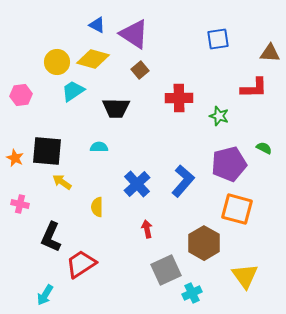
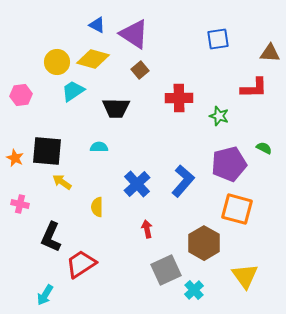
cyan cross: moved 2 px right, 3 px up; rotated 18 degrees counterclockwise
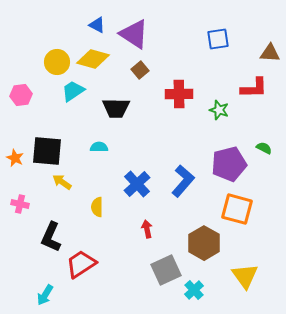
red cross: moved 4 px up
green star: moved 6 px up
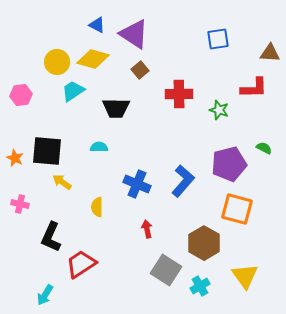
blue cross: rotated 24 degrees counterclockwise
gray square: rotated 32 degrees counterclockwise
cyan cross: moved 6 px right, 4 px up; rotated 12 degrees clockwise
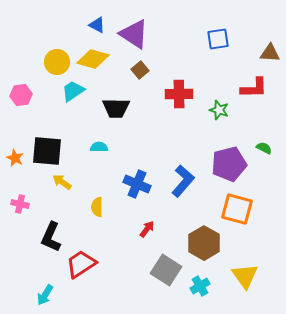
red arrow: rotated 48 degrees clockwise
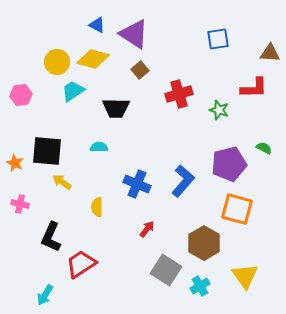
red cross: rotated 16 degrees counterclockwise
orange star: moved 5 px down
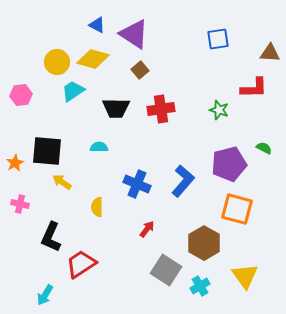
red cross: moved 18 px left, 15 px down; rotated 8 degrees clockwise
orange star: rotated 18 degrees clockwise
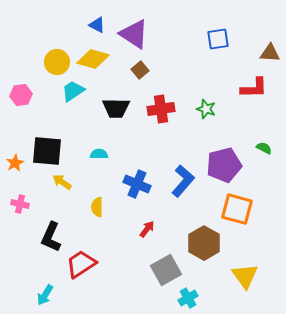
green star: moved 13 px left, 1 px up
cyan semicircle: moved 7 px down
purple pentagon: moved 5 px left, 1 px down
gray square: rotated 28 degrees clockwise
cyan cross: moved 12 px left, 12 px down
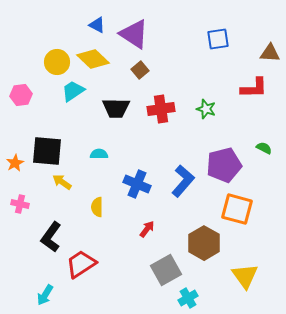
yellow diamond: rotated 28 degrees clockwise
black L-shape: rotated 12 degrees clockwise
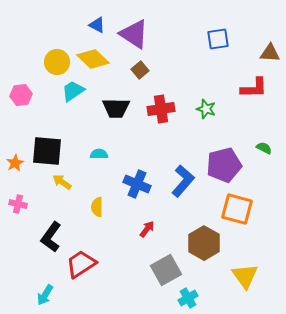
pink cross: moved 2 px left
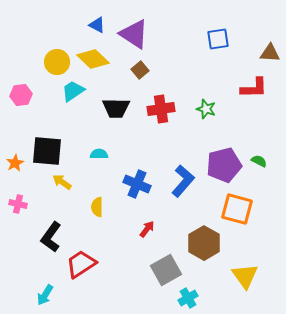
green semicircle: moved 5 px left, 13 px down
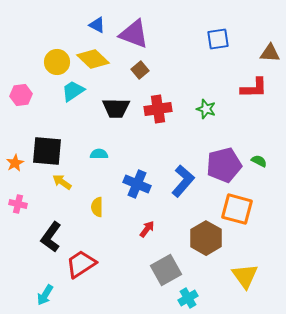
purple triangle: rotated 12 degrees counterclockwise
red cross: moved 3 px left
brown hexagon: moved 2 px right, 5 px up
